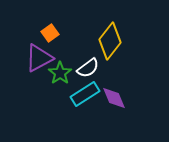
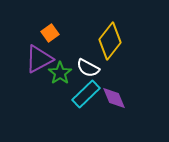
purple triangle: moved 1 px down
white semicircle: rotated 65 degrees clockwise
cyan rectangle: moved 1 px right; rotated 12 degrees counterclockwise
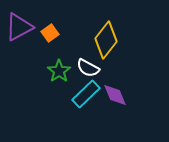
yellow diamond: moved 4 px left, 1 px up
purple triangle: moved 20 px left, 32 px up
green star: moved 1 px left, 2 px up
purple diamond: moved 1 px right, 3 px up
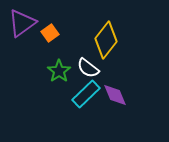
purple triangle: moved 3 px right, 4 px up; rotated 8 degrees counterclockwise
white semicircle: rotated 10 degrees clockwise
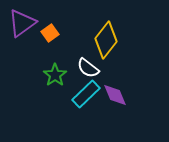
green star: moved 4 px left, 4 px down
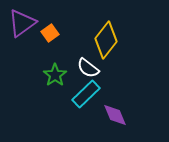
purple diamond: moved 20 px down
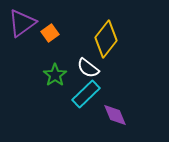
yellow diamond: moved 1 px up
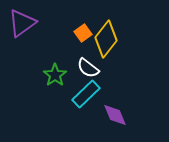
orange square: moved 33 px right
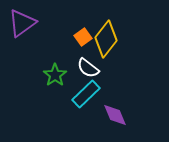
orange square: moved 4 px down
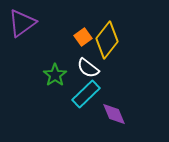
yellow diamond: moved 1 px right, 1 px down
purple diamond: moved 1 px left, 1 px up
